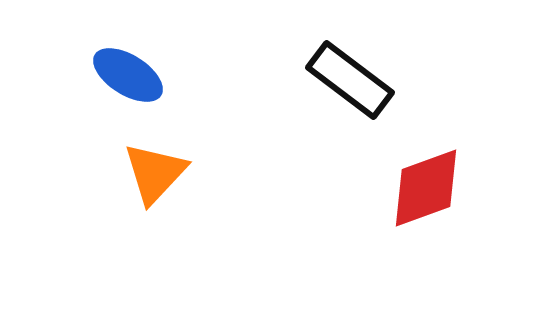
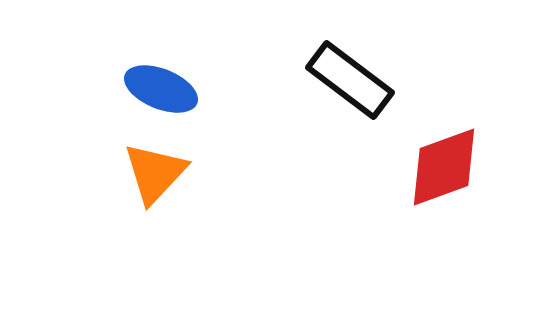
blue ellipse: moved 33 px right, 14 px down; rotated 10 degrees counterclockwise
red diamond: moved 18 px right, 21 px up
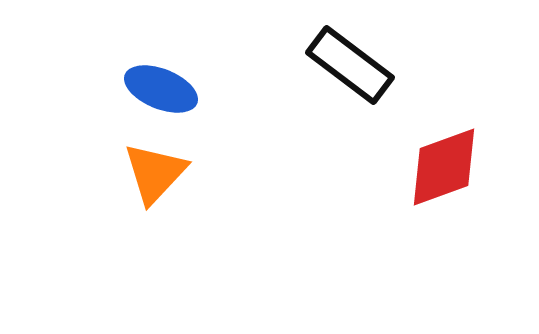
black rectangle: moved 15 px up
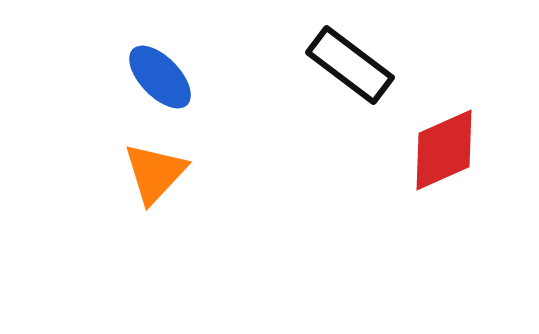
blue ellipse: moved 1 px left, 12 px up; rotated 24 degrees clockwise
red diamond: moved 17 px up; rotated 4 degrees counterclockwise
